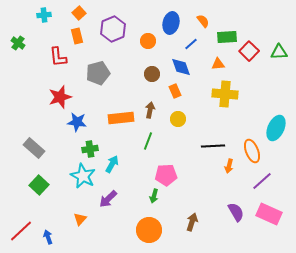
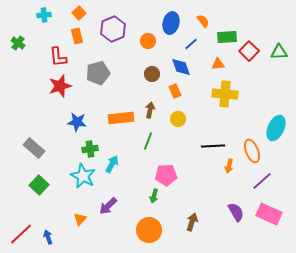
red star at (60, 97): moved 11 px up
purple arrow at (108, 199): moved 7 px down
red line at (21, 231): moved 3 px down
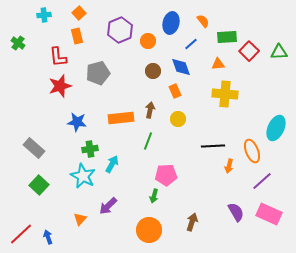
purple hexagon at (113, 29): moved 7 px right, 1 px down
brown circle at (152, 74): moved 1 px right, 3 px up
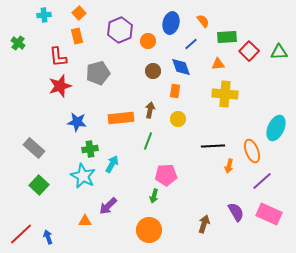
orange rectangle at (175, 91): rotated 32 degrees clockwise
orange triangle at (80, 219): moved 5 px right, 2 px down; rotated 48 degrees clockwise
brown arrow at (192, 222): moved 12 px right, 2 px down
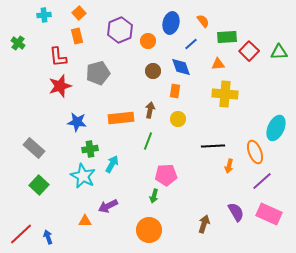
orange ellipse at (252, 151): moved 3 px right, 1 px down
purple arrow at (108, 206): rotated 18 degrees clockwise
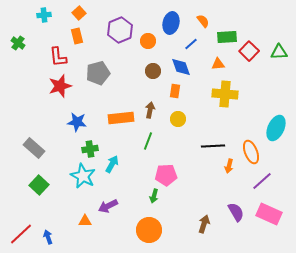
orange ellipse at (255, 152): moved 4 px left
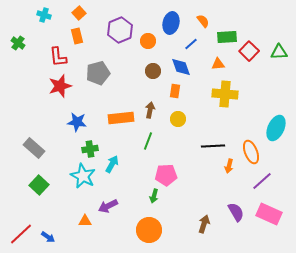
cyan cross at (44, 15): rotated 24 degrees clockwise
blue arrow at (48, 237): rotated 144 degrees clockwise
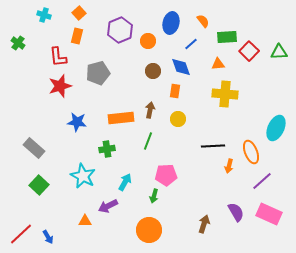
orange rectangle at (77, 36): rotated 28 degrees clockwise
green cross at (90, 149): moved 17 px right
cyan arrow at (112, 164): moved 13 px right, 18 px down
blue arrow at (48, 237): rotated 24 degrees clockwise
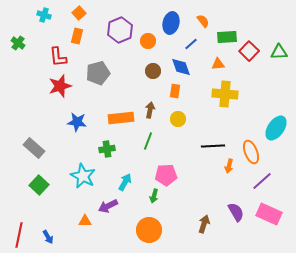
cyan ellipse at (276, 128): rotated 10 degrees clockwise
red line at (21, 234): moved 2 px left, 1 px down; rotated 35 degrees counterclockwise
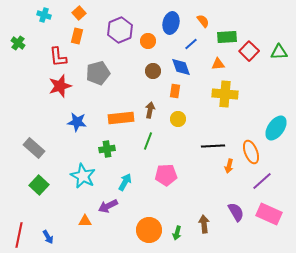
green arrow at (154, 196): moved 23 px right, 37 px down
brown arrow at (204, 224): rotated 24 degrees counterclockwise
